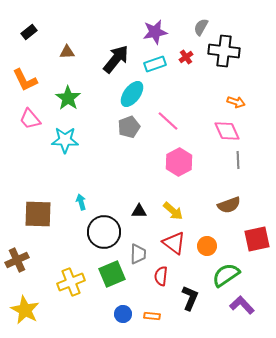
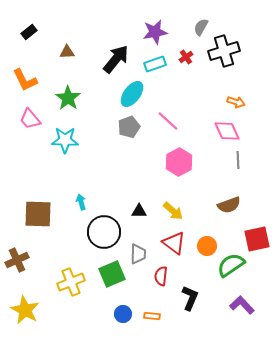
black cross: rotated 24 degrees counterclockwise
green semicircle: moved 5 px right, 10 px up
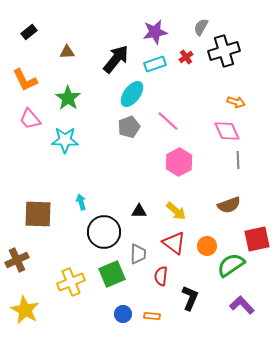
yellow arrow: moved 3 px right
